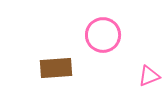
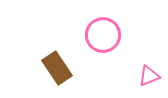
brown rectangle: moved 1 px right; rotated 60 degrees clockwise
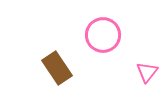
pink triangle: moved 2 px left, 4 px up; rotated 30 degrees counterclockwise
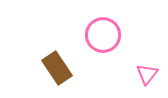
pink triangle: moved 2 px down
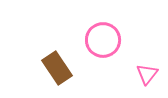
pink circle: moved 5 px down
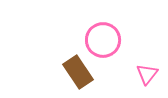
brown rectangle: moved 21 px right, 4 px down
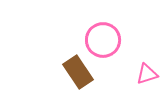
pink triangle: rotated 35 degrees clockwise
